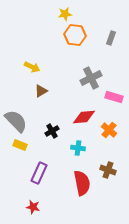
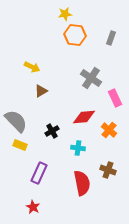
gray cross: rotated 30 degrees counterclockwise
pink rectangle: moved 1 px right, 1 px down; rotated 48 degrees clockwise
red star: rotated 16 degrees clockwise
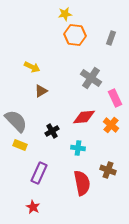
orange cross: moved 2 px right, 5 px up
